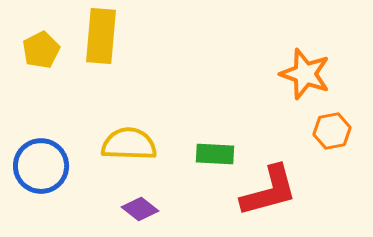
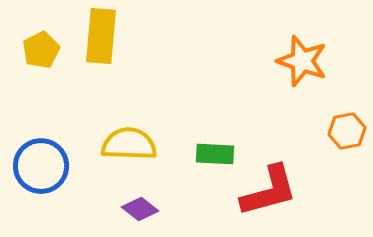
orange star: moved 3 px left, 13 px up
orange hexagon: moved 15 px right
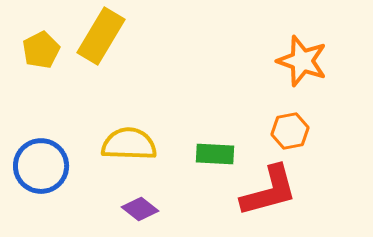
yellow rectangle: rotated 26 degrees clockwise
orange hexagon: moved 57 px left
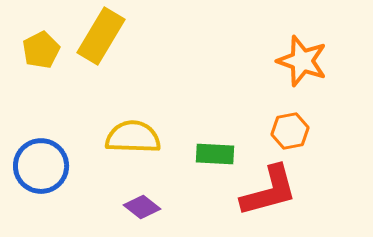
yellow semicircle: moved 4 px right, 7 px up
purple diamond: moved 2 px right, 2 px up
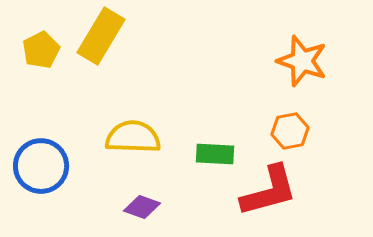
purple diamond: rotated 18 degrees counterclockwise
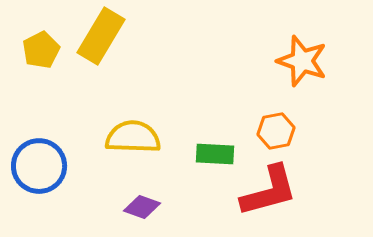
orange hexagon: moved 14 px left
blue circle: moved 2 px left
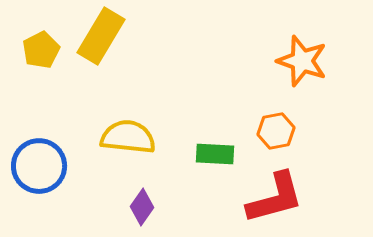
yellow semicircle: moved 5 px left; rotated 4 degrees clockwise
red L-shape: moved 6 px right, 7 px down
purple diamond: rotated 75 degrees counterclockwise
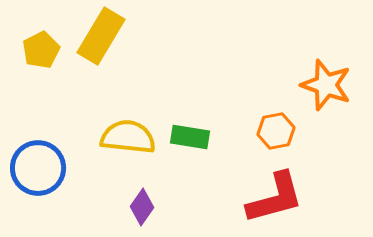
orange star: moved 24 px right, 24 px down
green rectangle: moved 25 px left, 17 px up; rotated 6 degrees clockwise
blue circle: moved 1 px left, 2 px down
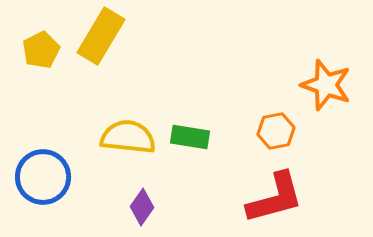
blue circle: moved 5 px right, 9 px down
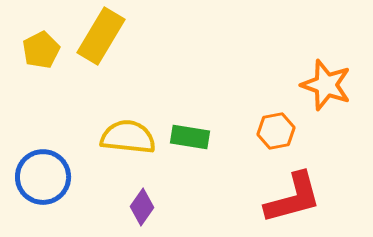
red L-shape: moved 18 px right
